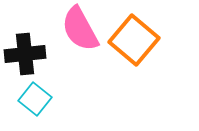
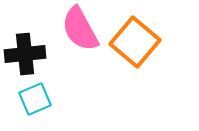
orange square: moved 1 px right, 2 px down
cyan square: rotated 28 degrees clockwise
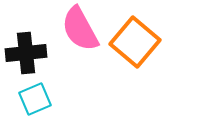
black cross: moved 1 px right, 1 px up
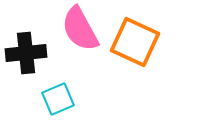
orange square: rotated 15 degrees counterclockwise
cyan square: moved 23 px right
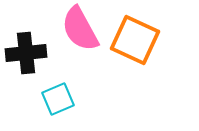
orange square: moved 2 px up
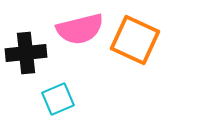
pink semicircle: rotated 75 degrees counterclockwise
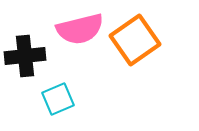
orange square: rotated 30 degrees clockwise
black cross: moved 1 px left, 3 px down
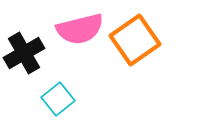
black cross: moved 1 px left, 3 px up; rotated 24 degrees counterclockwise
cyan square: rotated 16 degrees counterclockwise
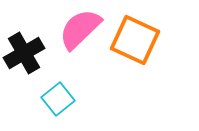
pink semicircle: rotated 150 degrees clockwise
orange square: rotated 30 degrees counterclockwise
